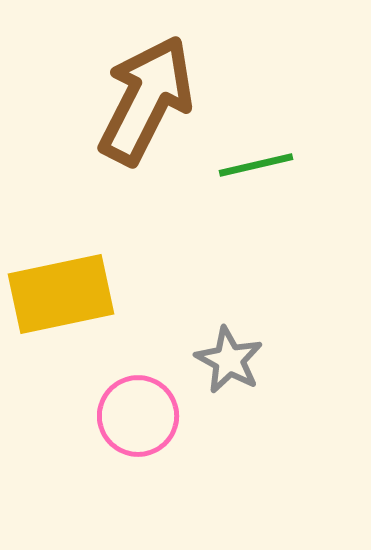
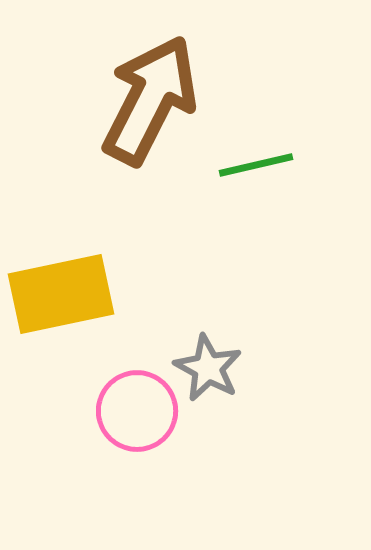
brown arrow: moved 4 px right
gray star: moved 21 px left, 8 px down
pink circle: moved 1 px left, 5 px up
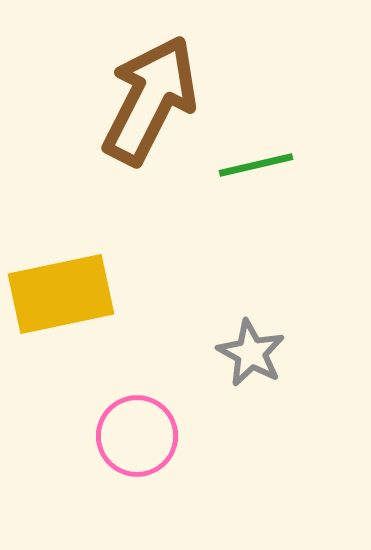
gray star: moved 43 px right, 15 px up
pink circle: moved 25 px down
